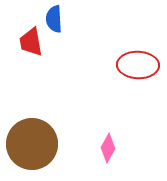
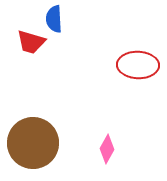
red trapezoid: rotated 64 degrees counterclockwise
brown circle: moved 1 px right, 1 px up
pink diamond: moved 1 px left, 1 px down
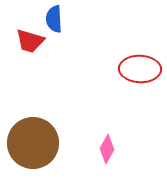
red trapezoid: moved 1 px left, 1 px up
red ellipse: moved 2 px right, 4 px down
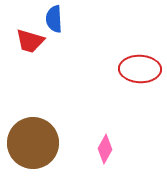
pink diamond: moved 2 px left
